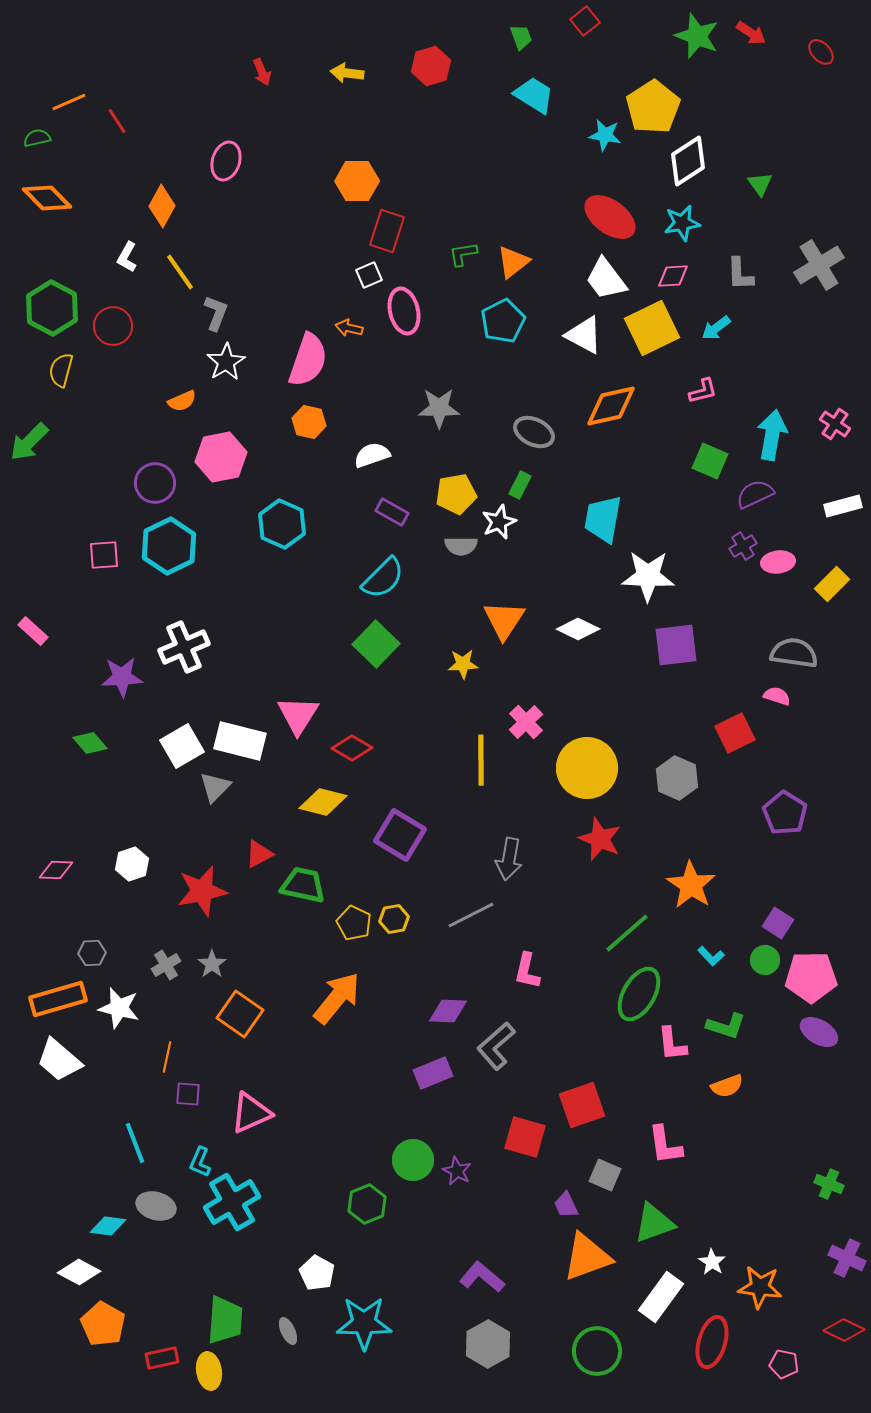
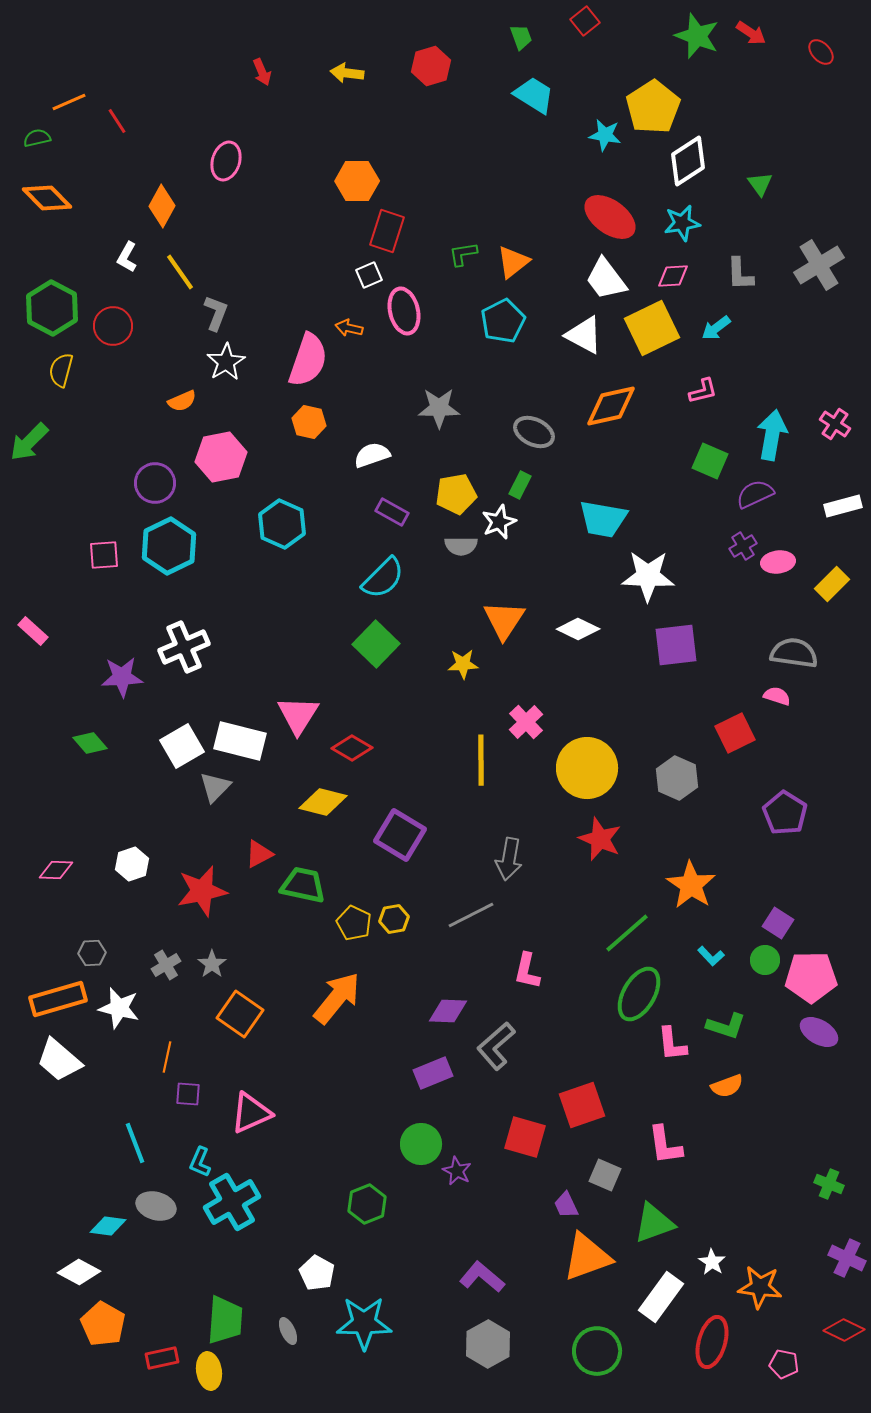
cyan trapezoid at (603, 519): rotated 90 degrees counterclockwise
green circle at (413, 1160): moved 8 px right, 16 px up
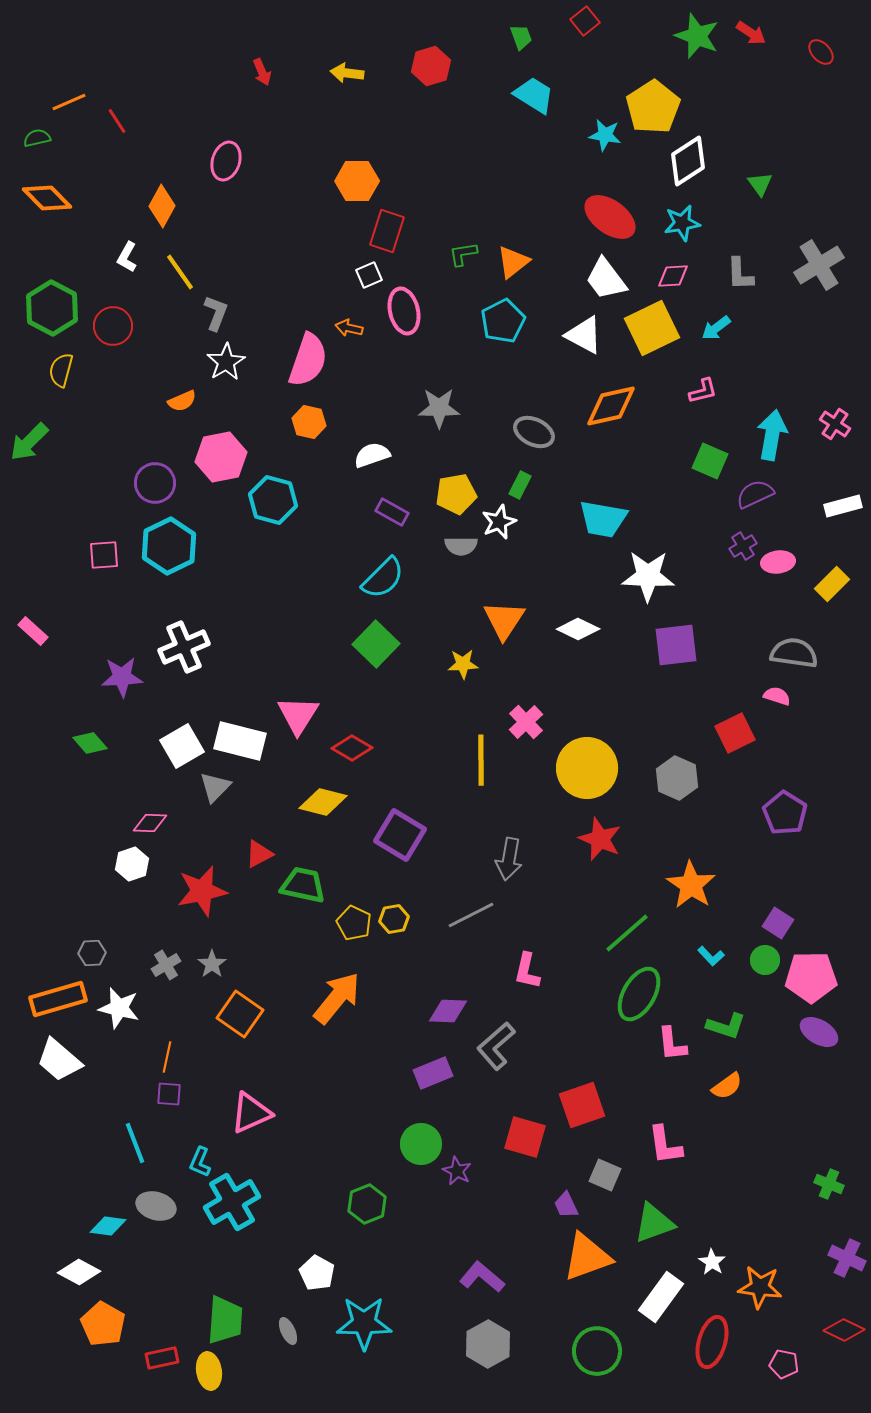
cyan hexagon at (282, 524): moved 9 px left, 24 px up; rotated 9 degrees counterclockwise
pink diamond at (56, 870): moved 94 px right, 47 px up
orange semicircle at (727, 1086): rotated 16 degrees counterclockwise
purple square at (188, 1094): moved 19 px left
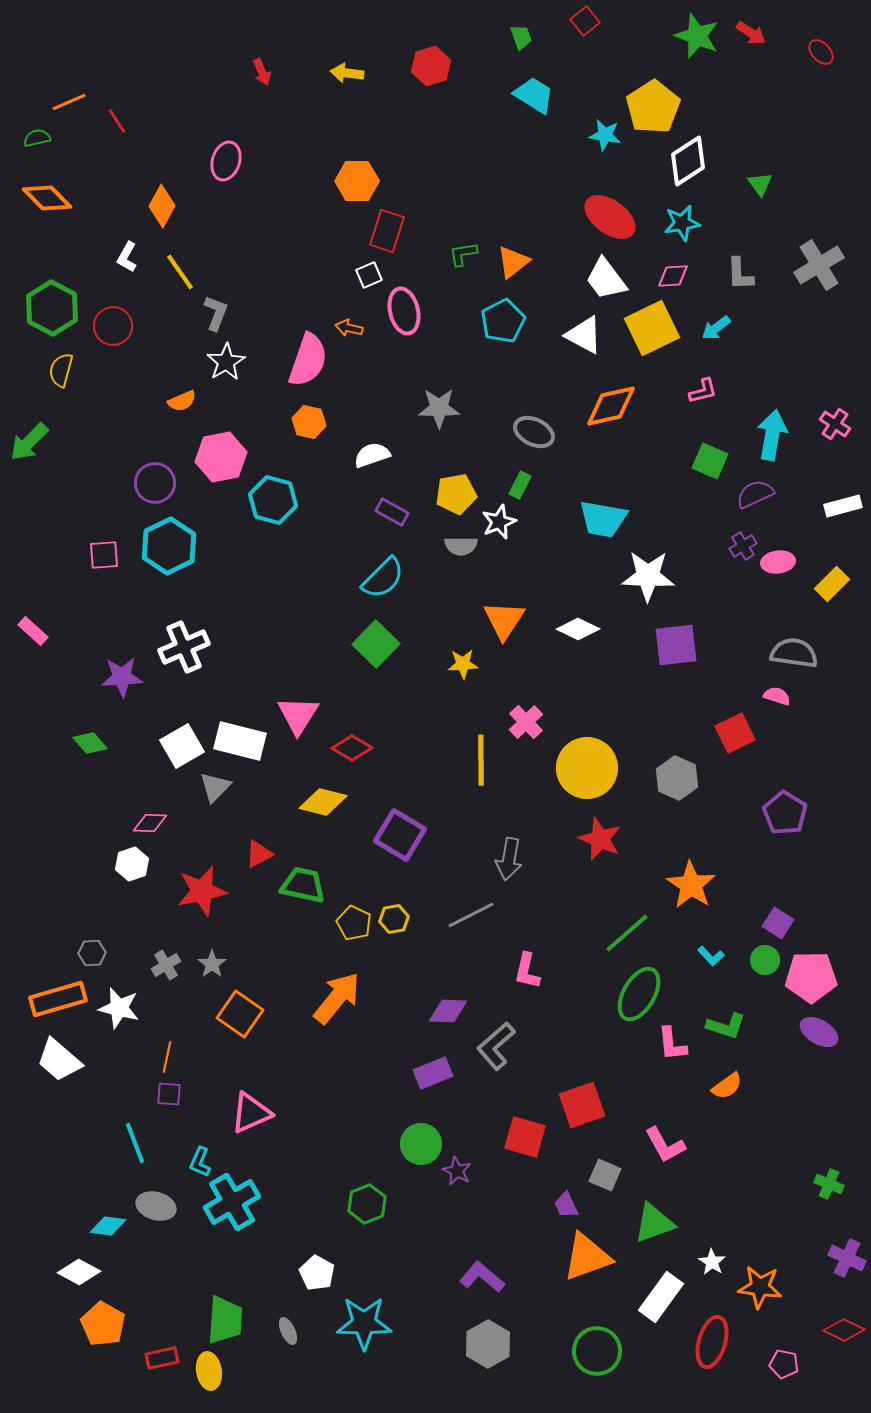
pink L-shape at (665, 1145): rotated 21 degrees counterclockwise
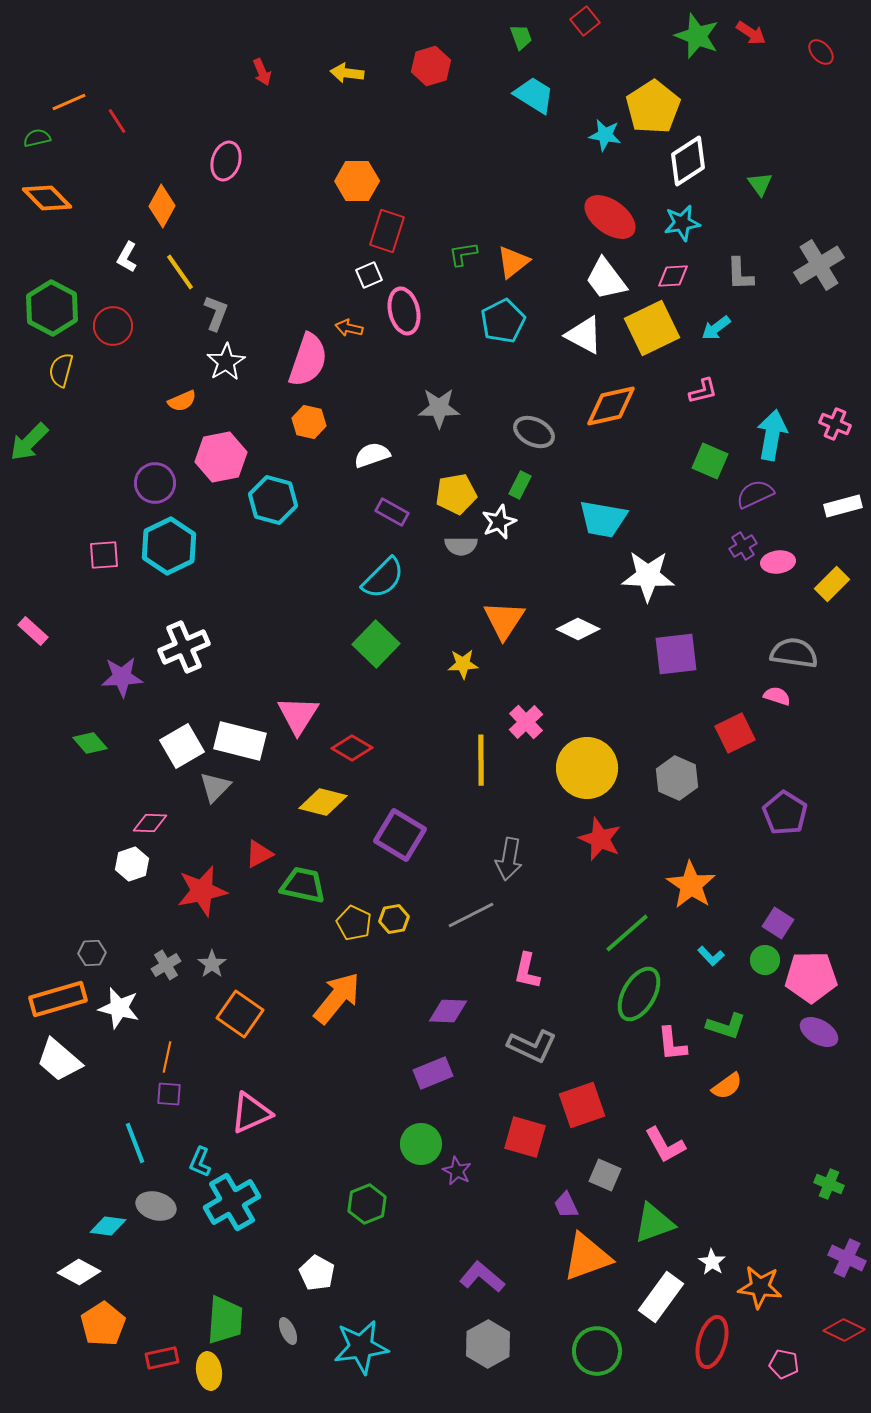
pink cross at (835, 424): rotated 12 degrees counterclockwise
purple square at (676, 645): moved 9 px down
gray L-shape at (496, 1046): moved 36 px right; rotated 114 degrees counterclockwise
cyan star at (364, 1323): moved 3 px left, 24 px down; rotated 8 degrees counterclockwise
orange pentagon at (103, 1324): rotated 9 degrees clockwise
